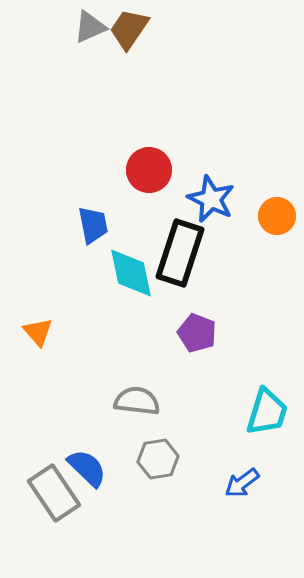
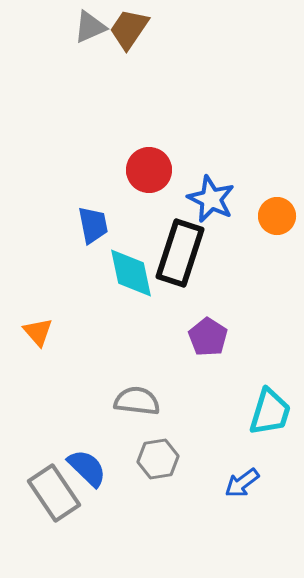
purple pentagon: moved 11 px right, 4 px down; rotated 12 degrees clockwise
cyan trapezoid: moved 3 px right
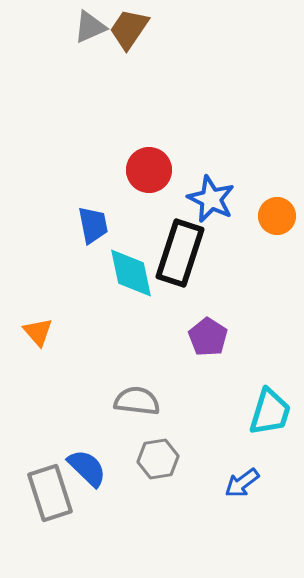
gray rectangle: moved 4 px left; rotated 16 degrees clockwise
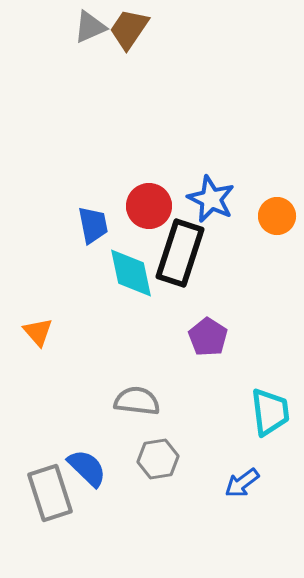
red circle: moved 36 px down
cyan trapezoid: rotated 24 degrees counterclockwise
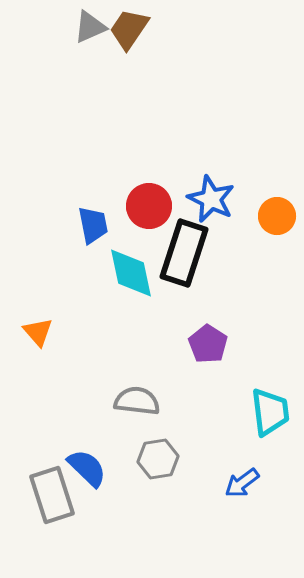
black rectangle: moved 4 px right
purple pentagon: moved 7 px down
gray rectangle: moved 2 px right, 2 px down
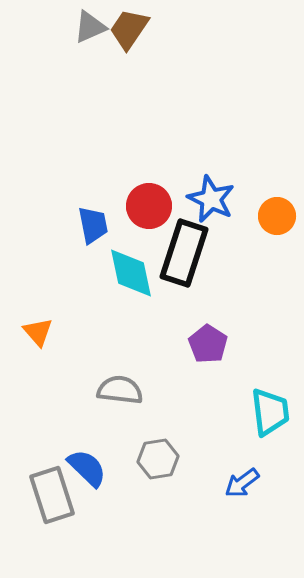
gray semicircle: moved 17 px left, 11 px up
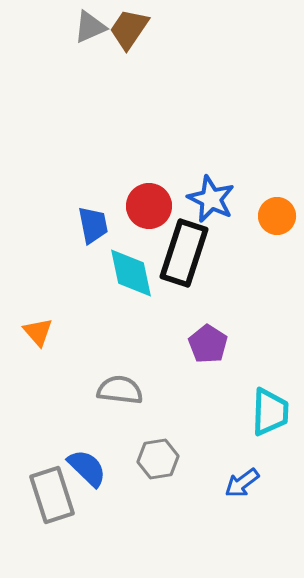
cyan trapezoid: rotated 9 degrees clockwise
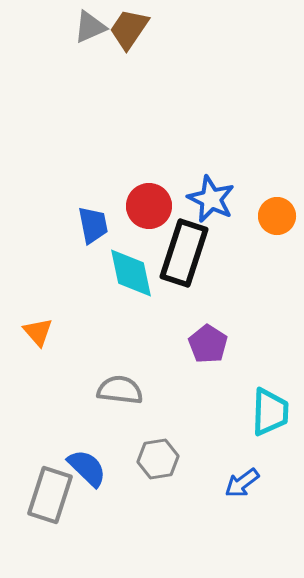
gray rectangle: moved 2 px left; rotated 36 degrees clockwise
